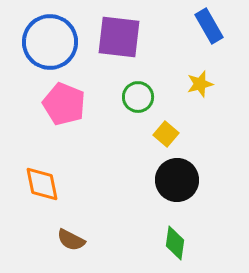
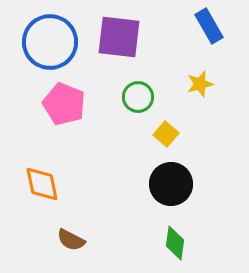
black circle: moved 6 px left, 4 px down
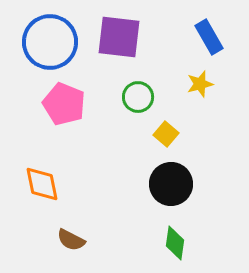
blue rectangle: moved 11 px down
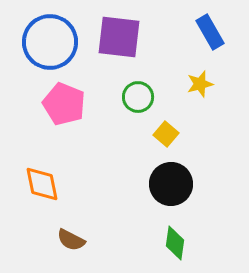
blue rectangle: moved 1 px right, 5 px up
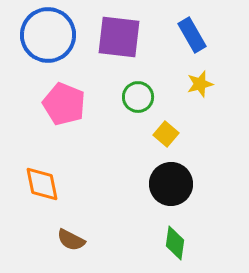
blue rectangle: moved 18 px left, 3 px down
blue circle: moved 2 px left, 7 px up
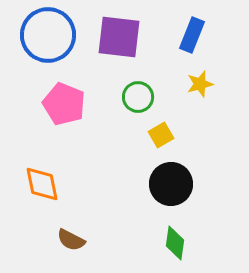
blue rectangle: rotated 52 degrees clockwise
yellow square: moved 5 px left, 1 px down; rotated 20 degrees clockwise
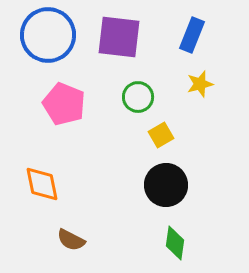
black circle: moved 5 px left, 1 px down
